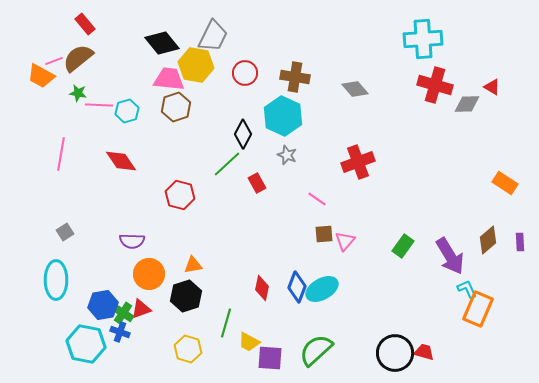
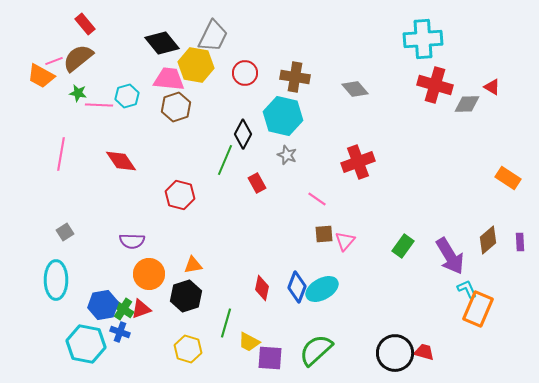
cyan hexagon at (127, 111): moved 15 px up
cyan hexagon at (283, 116): rotated 12 degrees counterclockwise
green line at (227, 164): moved 2 px left, 4 px up; rotated 24 degrees counterclockwise
orange rectangle at (505, 183): moved 3 px right, 5 px up
green cross at (123, 313): moved 4 px up
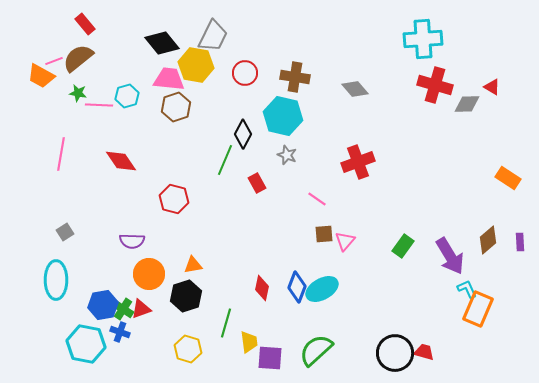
red hexagon at (180, 195): moved 6 px left, 4 px down
yellow trapezoid at (249, 342): rotated 125 degrees counterclockwise
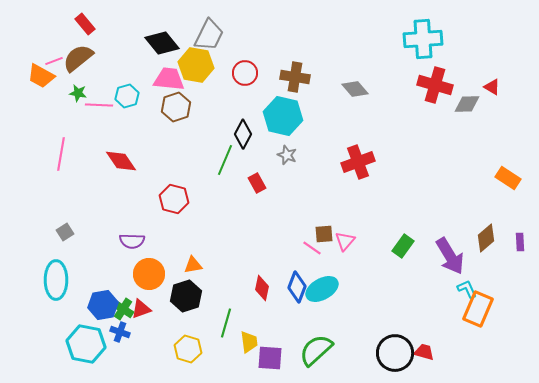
gray trapezoid at (213, 36): moved 4 px left, 1 px up
pink line at (317, 199): moved 5 px left, 49 px down
brown diamond at (488, 240): moved 2 px left, 2 px up
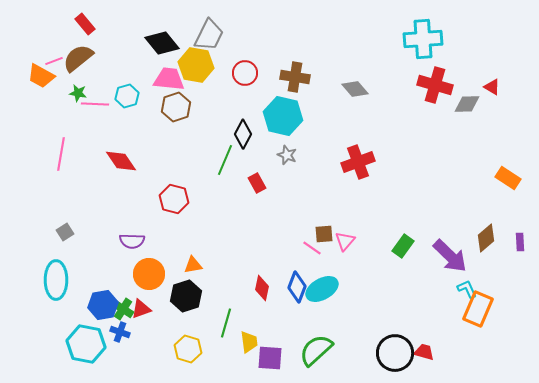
pink line at (99, 105): moved 4 px left, 1 px up
purple arrow at (450, 256): rotated 15 degrees counterclockwise
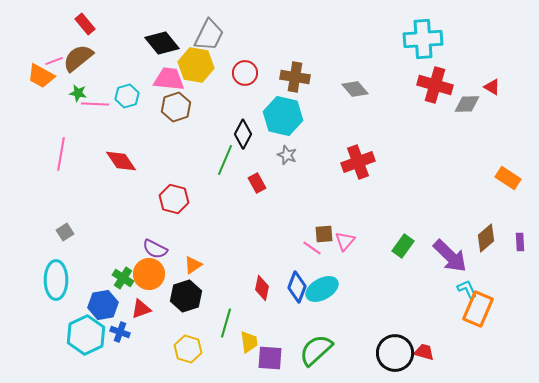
purple semicircle at (132, 241): moved 23 px right, 8 px down; rotated 25 degrees clockwise
orange triangle at (193, 265): rotated 24 degrees counterclockwise
green cross at (123, 309): moved 31 px up
cyan hexagon at (86, 344): moved 9 px up; rotated 24 degrees clockwise
